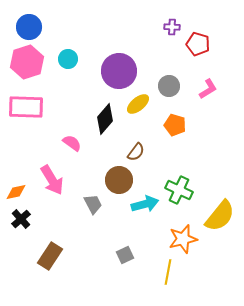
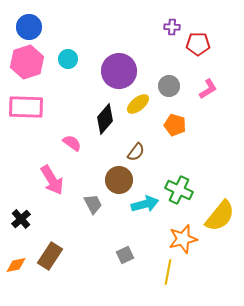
red pentagon: rotated 15 degrees counterclockwise
orange diamond: moved 73 px down
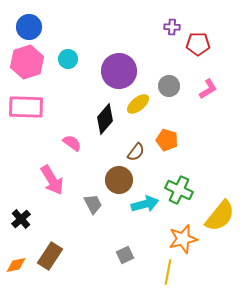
orange pentagon: moved 8 px left, 15 px down
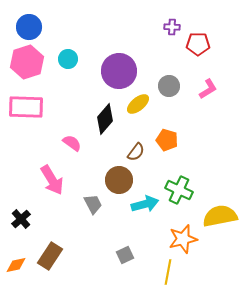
yellow semicircle: rotated 140 degrees counterclockwise
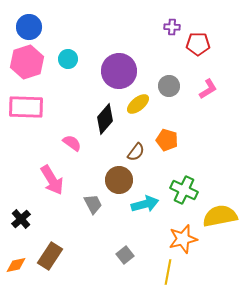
green cross: moved 5 px right
gray square: rotated 12 degrees counterclockwise
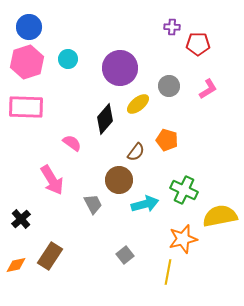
purple circle: moved 1 px right, 3 px up
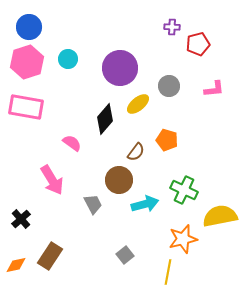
red pentagon: rotated 15 degrees counterclockwise
pink L-shape: moved 6 px right; rotated 25 degrees clockwise
pink rectangle: rotated 8 degrees clockwise
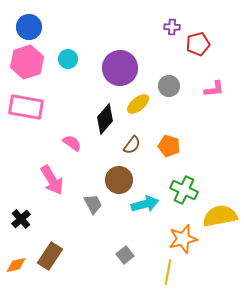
orange pentagon: moved 2 px right, 6 px down
brown semicircle: moved 4 px left, 7 px up
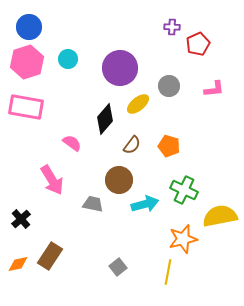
red pentagon: rotated 10 degrees counterclockwise
gray trapezoid: rotated 50 degrees counterclockwise
gray square: moved 7 px left, 12 px down
orange diamond: moved 2 px right, 1 px up
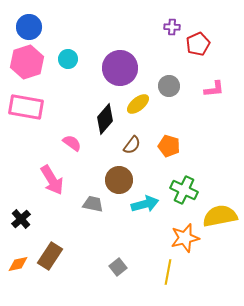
orange star: moved 2 px right, 1 px up
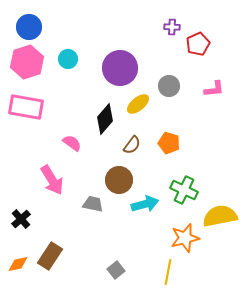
orange pentagon: moved 3 px up
gray square: moved 2 px left, 3 px down
